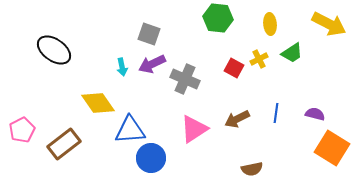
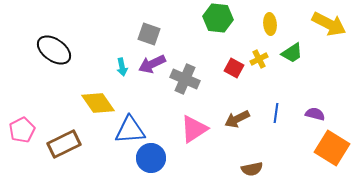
brown rectangle: rotated 12 degrees clockwise
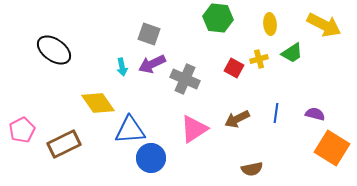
yellow arrow: moved 5 px left, 1 px down
yellow cross: rotated 12 degrees clockwise
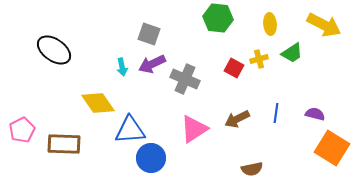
brown rectangle: rotated 28 degrees clockwise
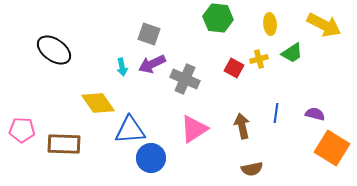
brown arrow: moved 5 px right, 7 px down; rotated 105 degrees clockwise
pink pentagon: rotated 30 degrees clockwise
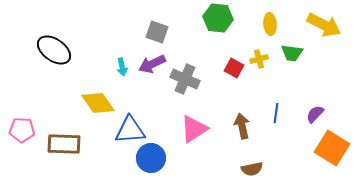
gray square: moved 8 px right, 2 px up
green trapezoid: rotated 40 degrees clockwise
purple semicircle: rotated 60 degrees counterclockwise
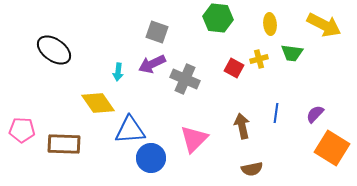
cyan arrow: moved 4 px left, 5 px down; rotated 18 degrees clockwise
pink triangle: moved 10 px down; rotated 12 degrees counterclockwise
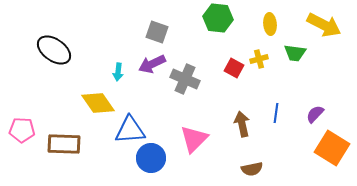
green trapezoid: moved 3 px right
brown arrow: moved 2 px up
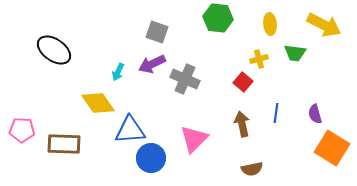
red square: moved 9 px right, 14 px down; rotated 12 degrees clockwise
cyan arrow: rotated 18 degrees clockwise
purple semicircle: rotated 60 degrees counterclockwise
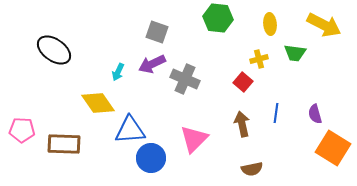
orange square: moved 1 px right
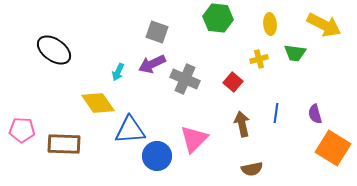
red square: moved 10 px left
blue circle: moved 6 px right, 2 px up
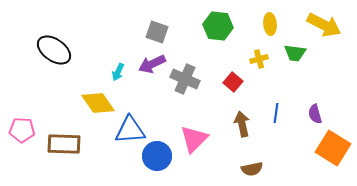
green hexagon: moved 8 px down
